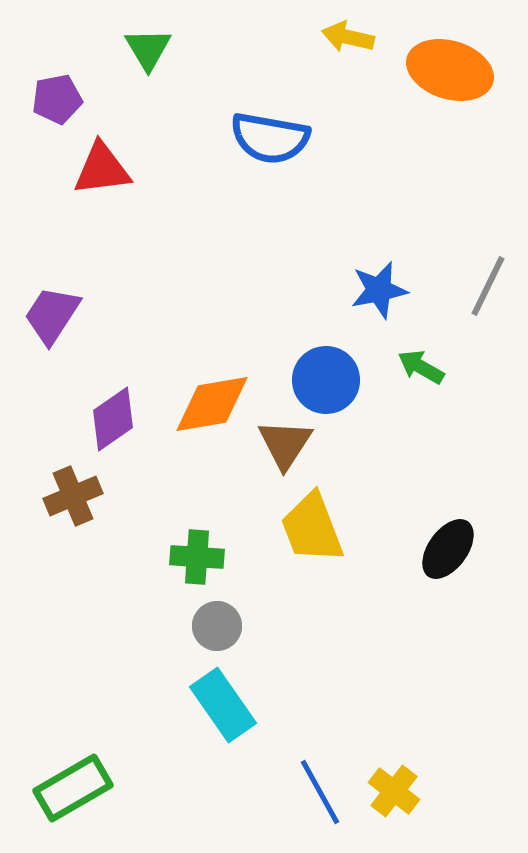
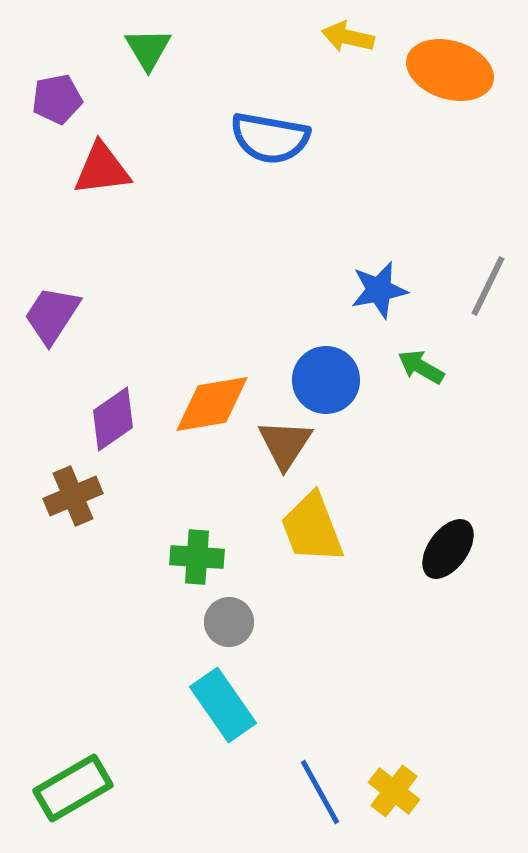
gray circle: moved 12 px right, 4 px up
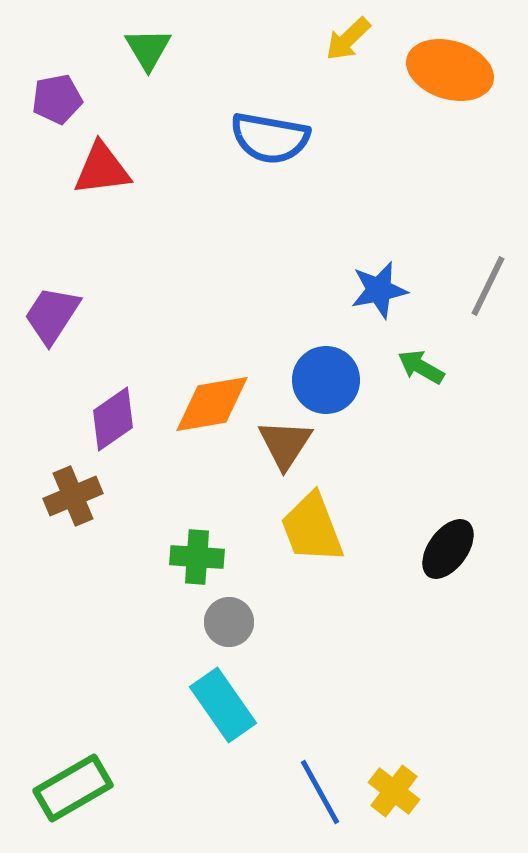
yellow arrow: moved 2 px down; rotated 57 degrees counterclockwise
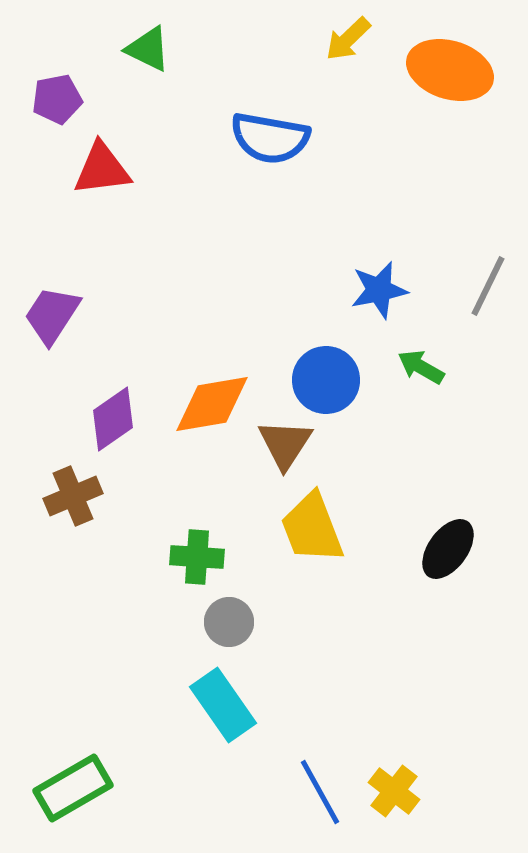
green triangle: rotated 33 degrees counterclockwise
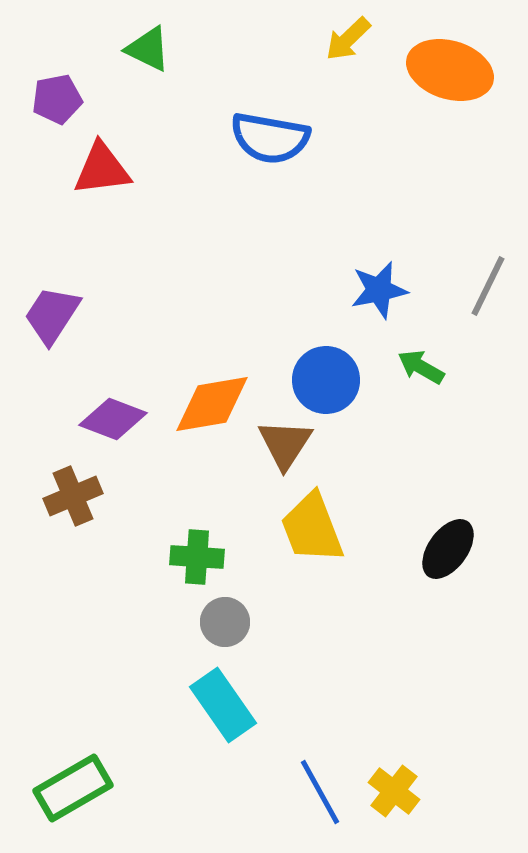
purple diamond: rotated 56 degrees clockwise
gray circle: moved 4 px left
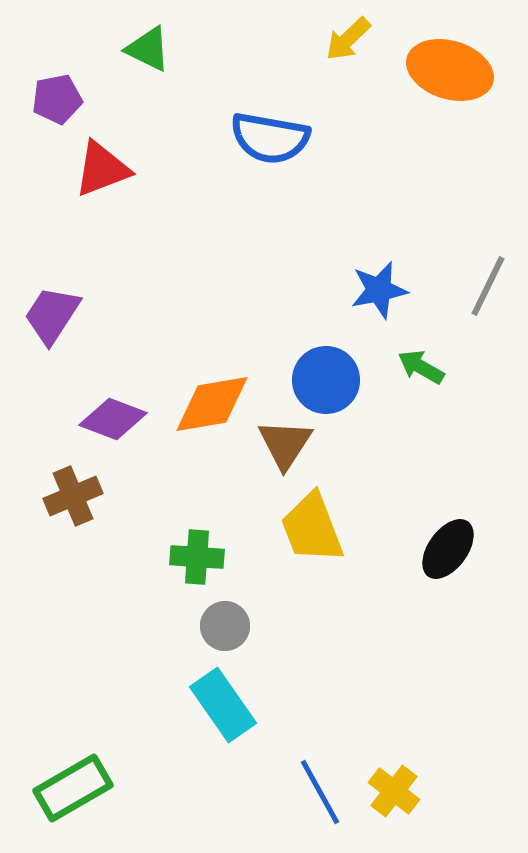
red triangle: rotated 14 degrees counterclockwise
gray circle: moved 4 px down
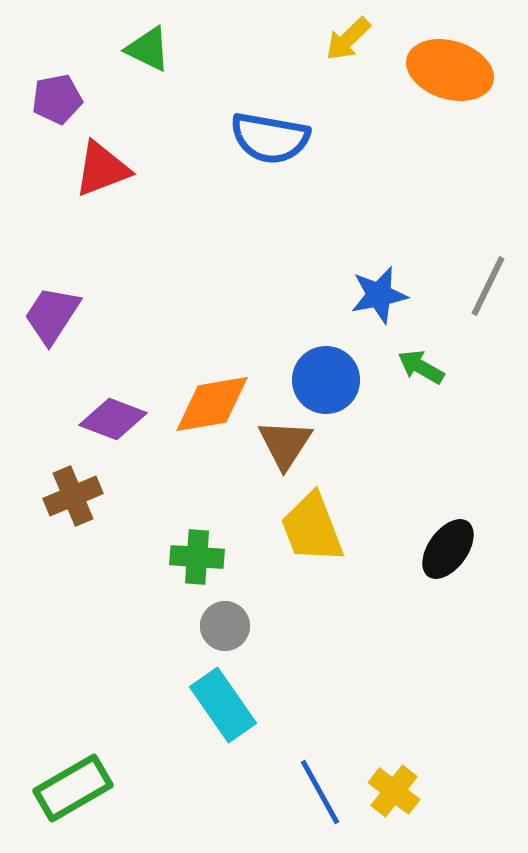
blue star: moved 5 px down
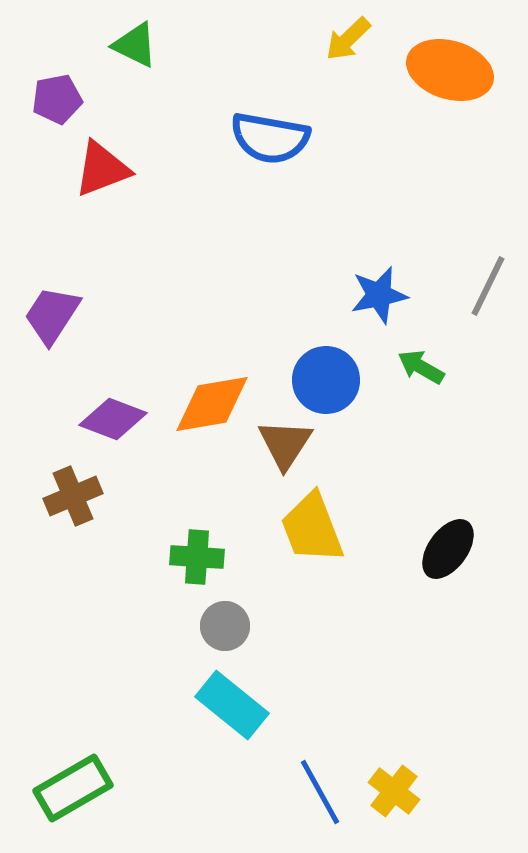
green triangle: moved 13 px left, 4 px up
cyan rectangle: moved 9 px right; rotated 16 degrees counterclockwise
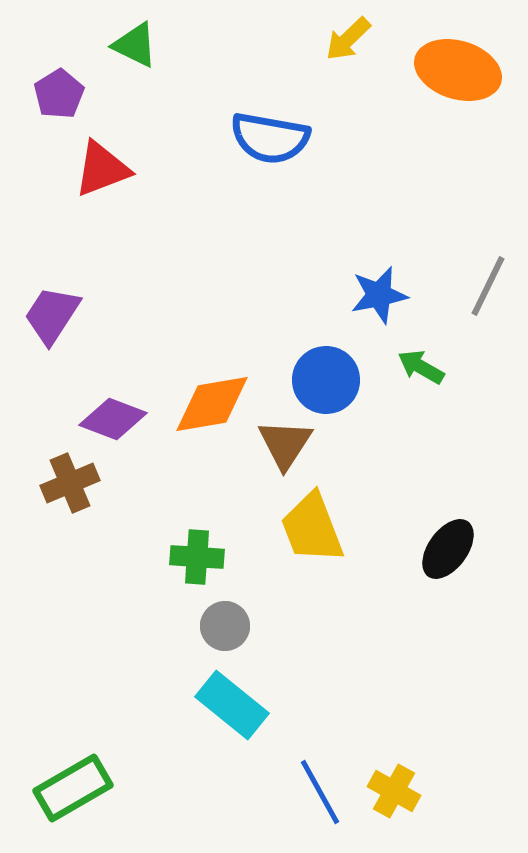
orange ellipse: moved 8 px right
purple pentagon: moved 2 px right, 5 px up; rotated 21 degrees counterclockwise
brown cross: moved 3 px left, 13 px up
yellow cross: rotated 9 degrees counterclockwise
